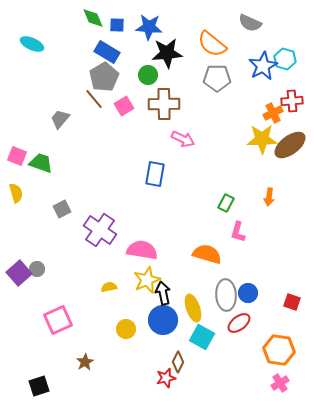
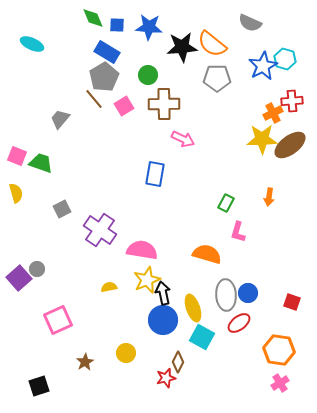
black star at (167, 53): moved 15 px right, 6 px up
purple square at (19, 273): moved 5 px down
yellow circle at (126, 329): moved 24 px down
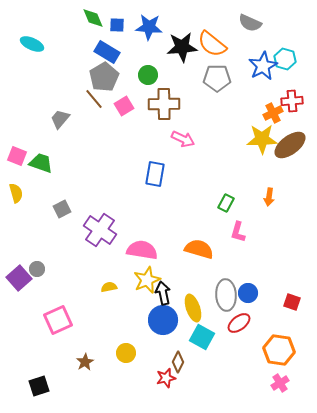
orange semicircle at (207, 254): moved 8 px left, 5 px up
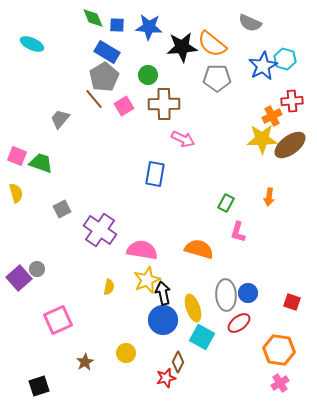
orange cross at (273, 113): moved 1 px left, 3 px down
yellow semicircle at (109, 287): rotated 112 degrees clockwise
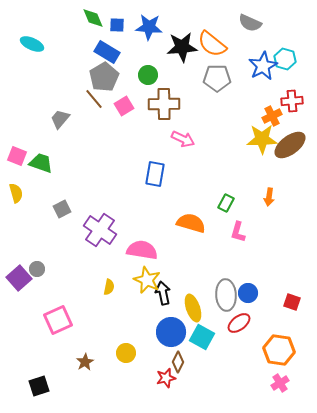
orange semicircle at (199, 249): moved 8 px left, 26 px up
yellow star at (147, 280): rotated 24 degrees counterclockwise
blue circle at (163, 320): moved 8 px right, 12 px down
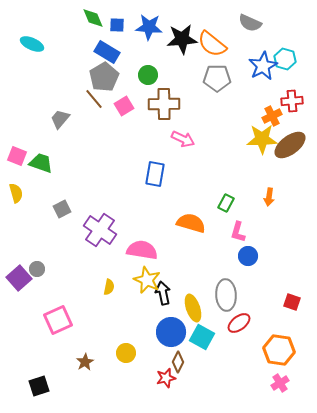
black star at (182, 47): moved 8 px up
blue circle at (248, 293): moved 37 px up
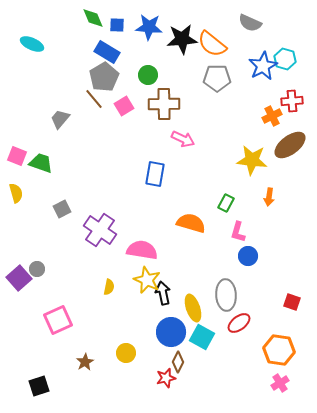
yellow star at (262, 139): moved 10 px left, 21 px down; rotated 8 degrees clockwise
